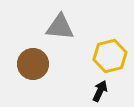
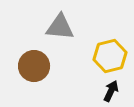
brown circle: moved 1 px right, 2 px down
black arrow: moved 11 px right
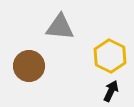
yellow hexagon: rotated 20 degrees counterclockwise
brown circle: moved 5 px left
